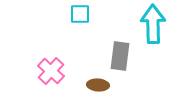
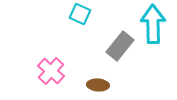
cyan square: rotated 25 degrees clockwise
gray rectangle: moved 10 px up; rotated 32 degrees clockwise
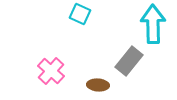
gray rectangle: moved 9 px right, 15 px down
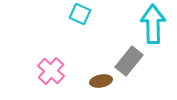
brown ellipse: moved 3 px right, 4 px up; rotated 15 degrees counterclockwise
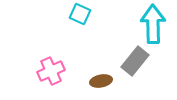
gray rectangle: moved 6 px right
pink cross: rotated 24 degrees clockwise
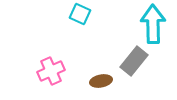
gray rectangle: moved 1 px left
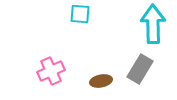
cyan square: rotated 20 degrees counterclockwise
gray rectangle: moved 6 px right, 8 px down; rotated 8 degrees counterclockwise
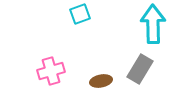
cyan square: rotated 25 degrees counterclockwise
pink cross: rotated 8 degrees clockwise
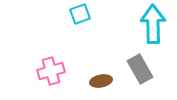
gray rectangle: rotated 60 degrees counterclockwise
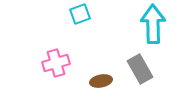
pink cross: moved 5 px right, 8 px up
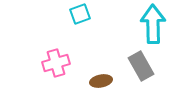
gray rectangle: moved 1 px right, 3 px up
